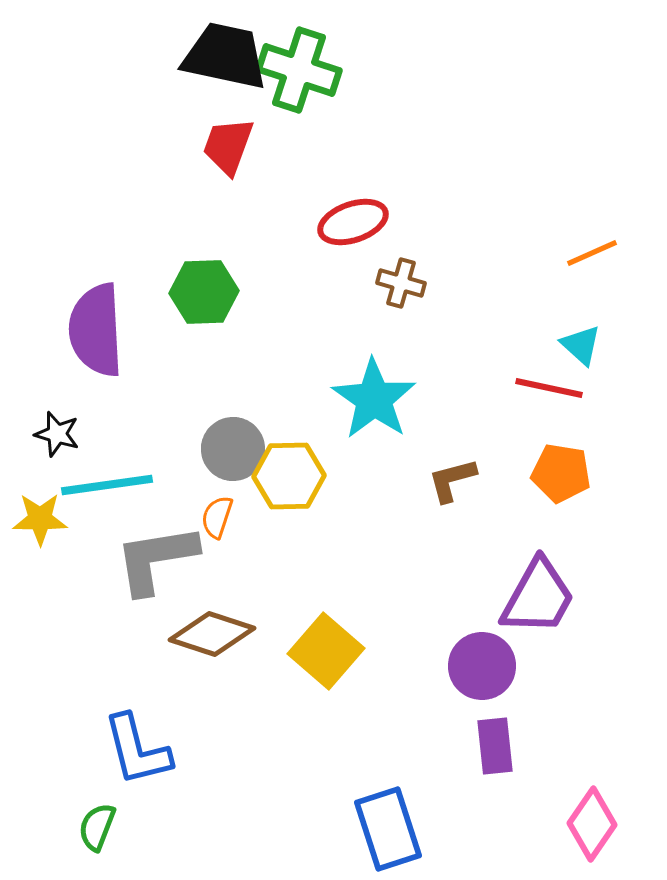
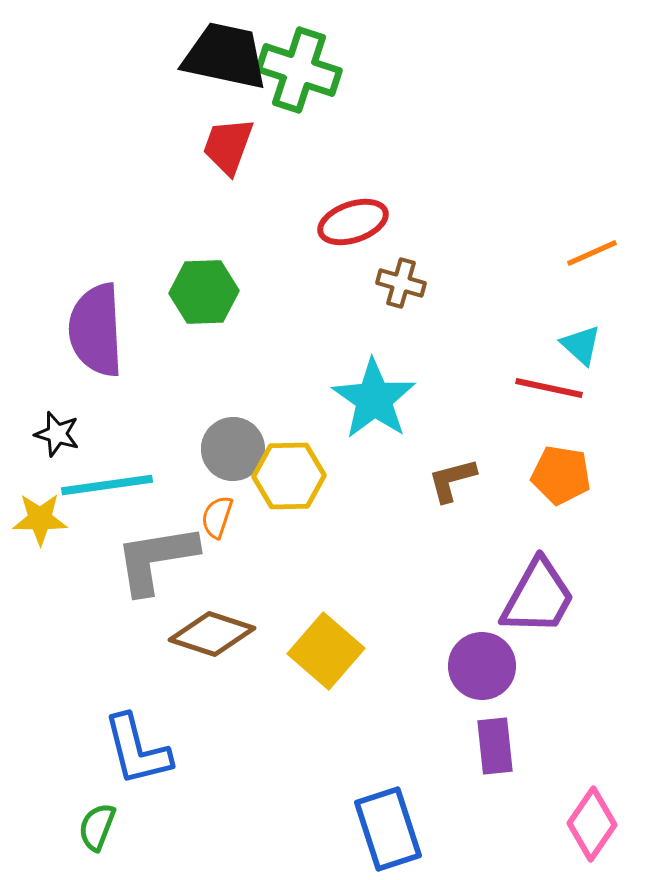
orange pentagon: moved 2 px down
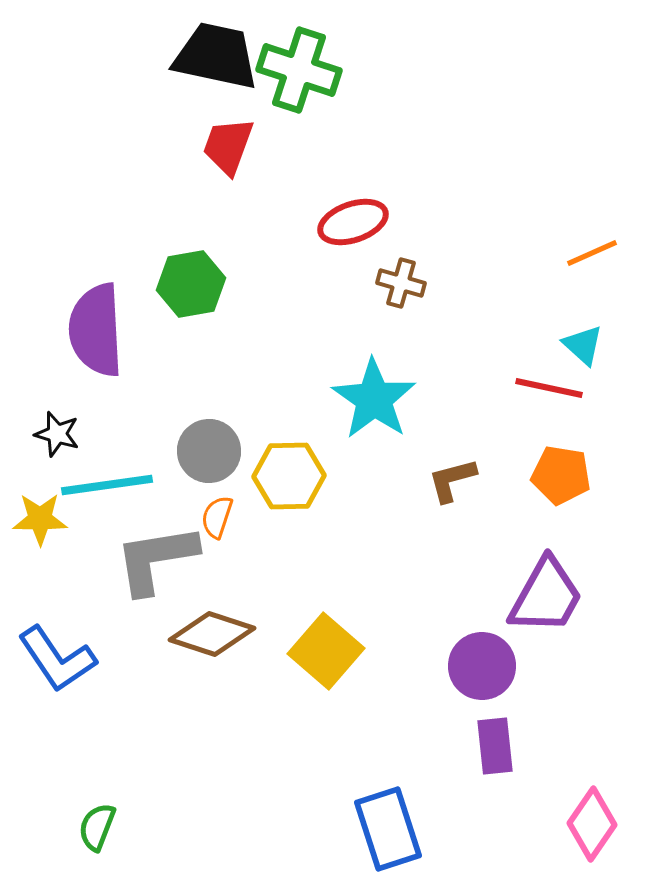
black trapezoid: moved 9 px left
green hexagon: moved 13 px left, 8 px up; rotated 8 degrees counterclockwise
cyan triangle: moved 2 px right
gray circle: moved 24 px left, 2 px down
purple trapezoid: moved 8 px right, 1 px up
blue L-shape: moved 80 px left, 91 px up; rotated 20 degrees counterclockwise
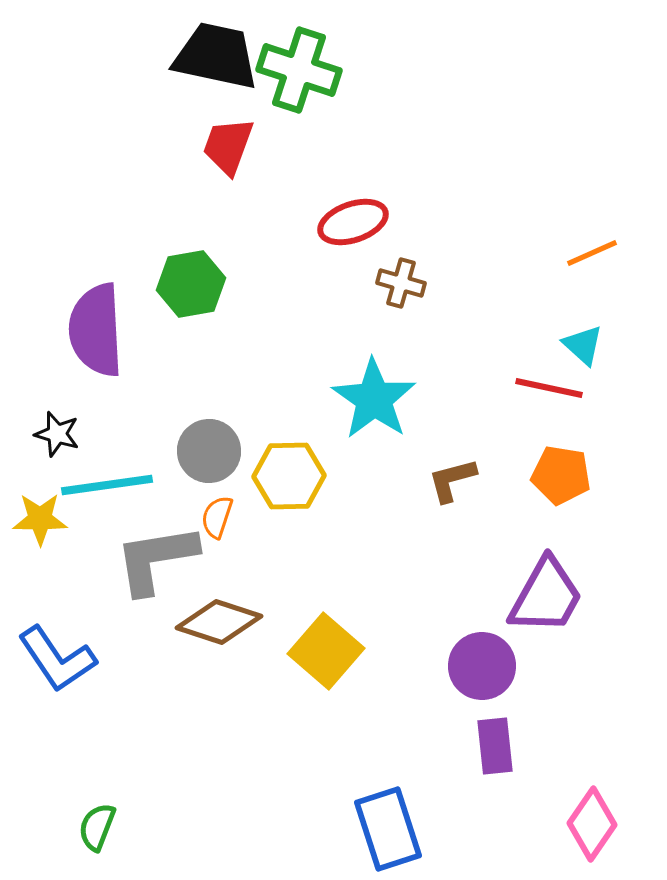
brown diamond: moved 7 px right, 12 px up
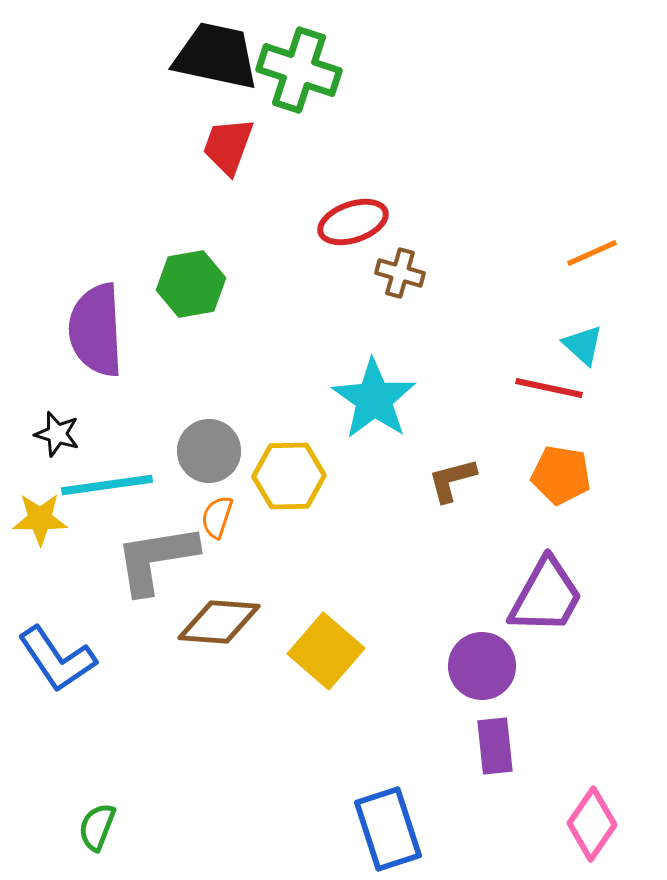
brown cross: moved 1 px left, 10 px up
brown diamond: rotated 14 degrees counterclockwise
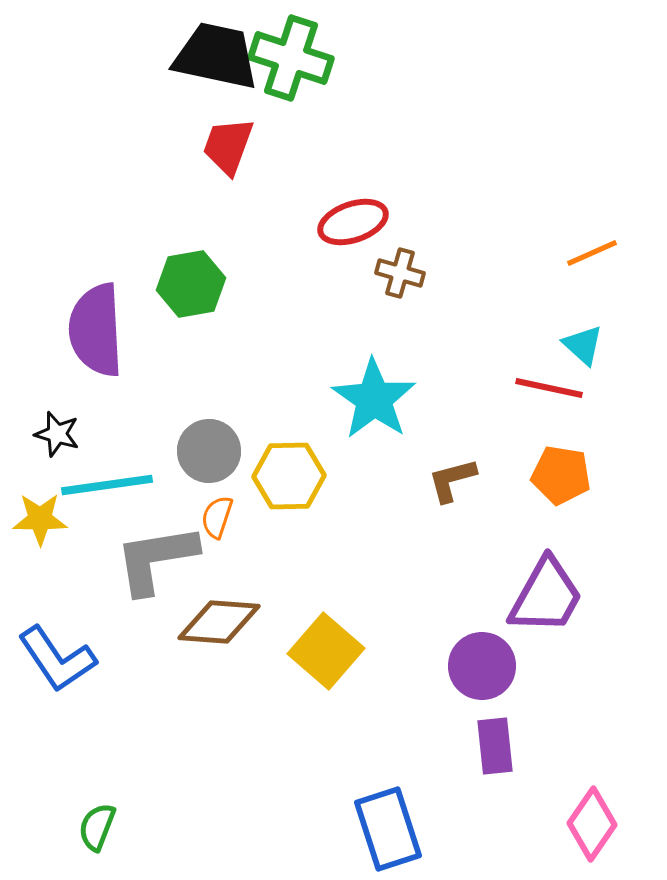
green cross: moved 8 px left, 12 px up
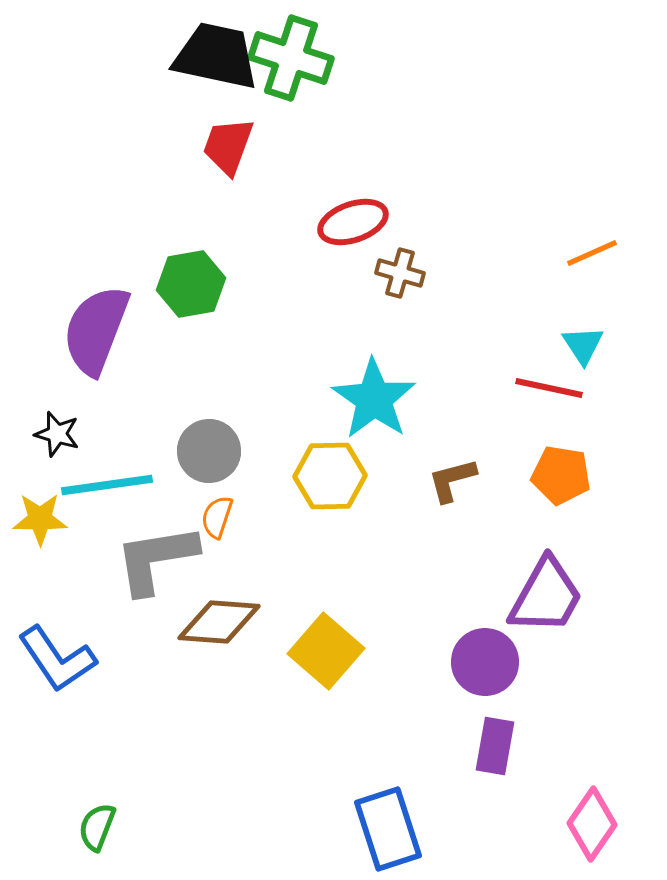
purple semicircle: rotated 24 degrees clockwise
cyan triangle: rotated 15 degrees clockwise
yellow hexagon: moved 41 px right
purple circle: moved 3 px right, 4 px up
purple rectangle: rotated 16 degrees clockwise
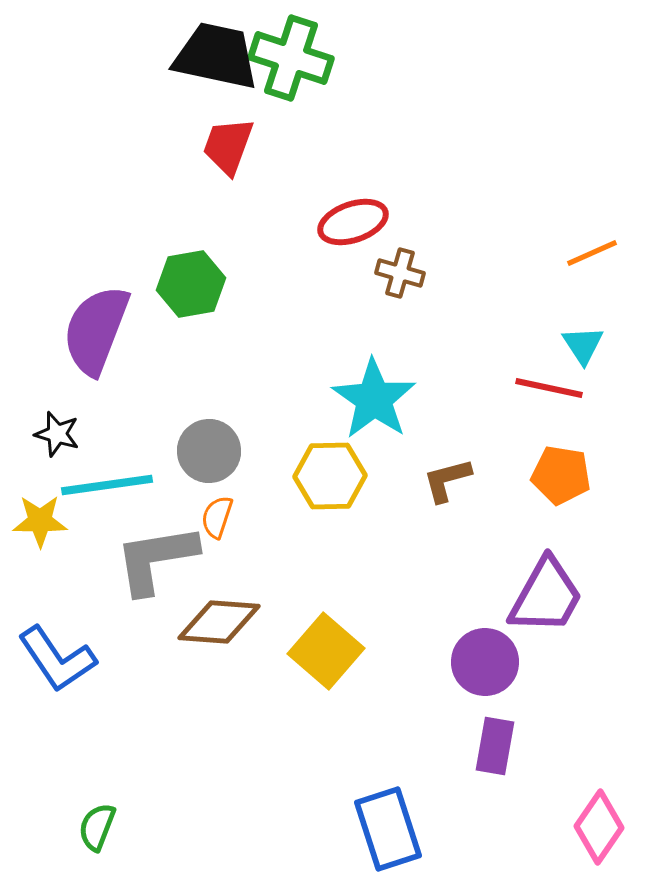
brown L-shape: moved 5 px left
yellow star: moved 2 px down
pink diamond: moved 7 px right, 3 px down
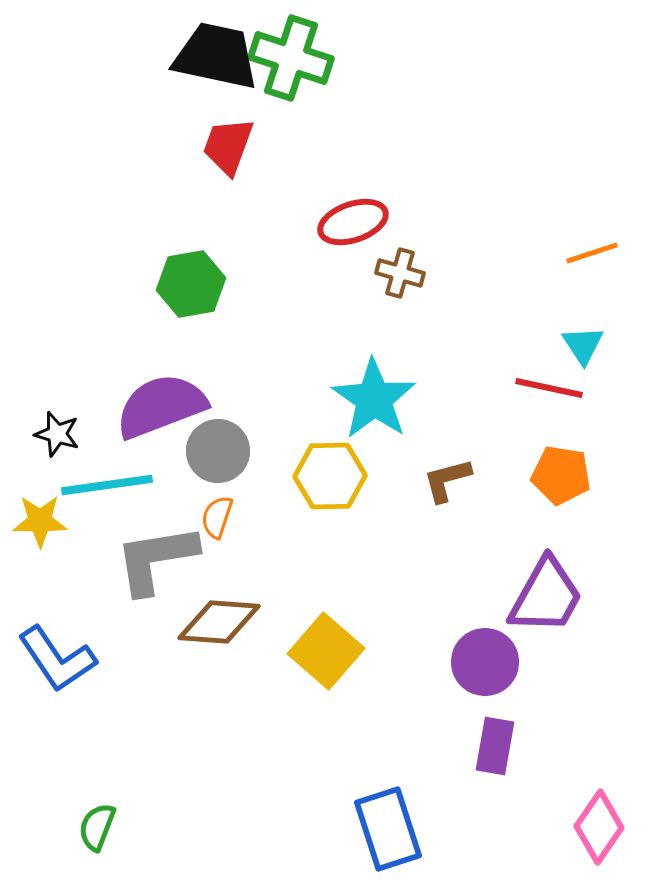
orange line: rotated 6 degrees clockwise
purple semicircle: moved 65 px right, 76 px down; rotated 48 degrees clockwise
gray circle: moved 9 px right
